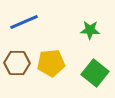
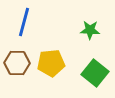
blue line: rotated 52 degrees counterclockwise
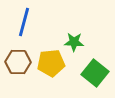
green star: moved 16 px left, 12 px down
brown hexagon: moved 1 px right, 1 px up
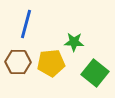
blue line: moved 2 px right, 2 px down
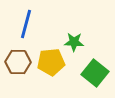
yellow pentagon: moved 1 px up
